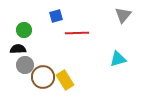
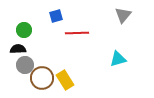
brown circle: moved 1 px left, 1 px down
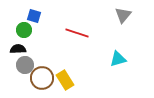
blue square: moved 22 px left; rotated 32 degrees clockwise
red line: rotated 20 degrees clockwise
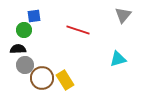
blue square: rotated 24 degrees counterclockwise
red line: moved 1 px right, 3 px up
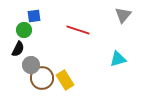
black semicircle: rotated 119 degrees clockwise
gray circle: moved 6 px right
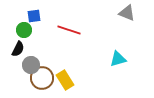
gray triangle: moved 4 px right, 2 px up; rotated 48 degrees counterclockwise
red line: moved 9 px left
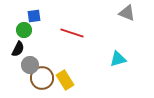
red line: moved 3 px right, 3 px down
gray circle: moved 1 px left
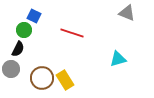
blue square: rotated 32 degrees clockwise
gray circle: moved 19 px left, 4 px down
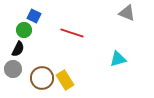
gray circle: moved 2 px right
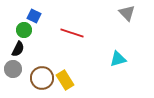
gray triangle: rotated 24 degrees clockwise
